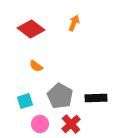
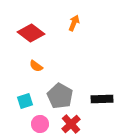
red diamond: moved 4 px down
black rectangle: moved 6 px right, 1 px down
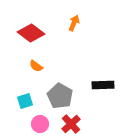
black rectangle: moved 1 px right, 14 px up
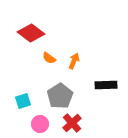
orange arrow: moved 38 px down
orange semicircle: moved 13 px right, 8 px up
black rectangle: moved 3 px right
gray pentagon: rotated 10 degrees clockwise
cyan square: moved 2 px left
red cross: moved 1 px right, 1 px up
